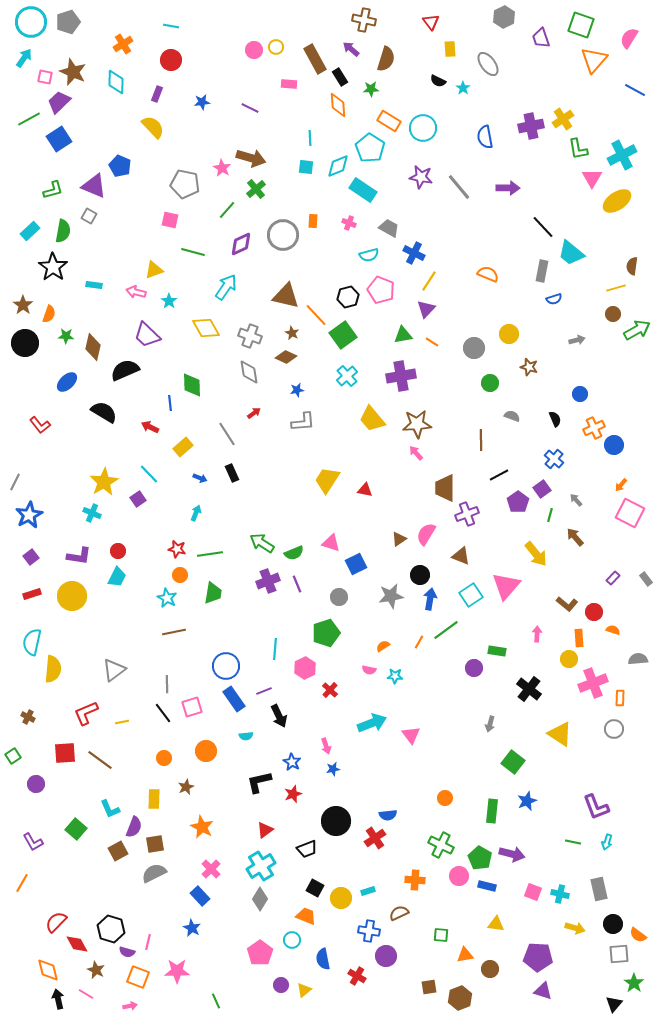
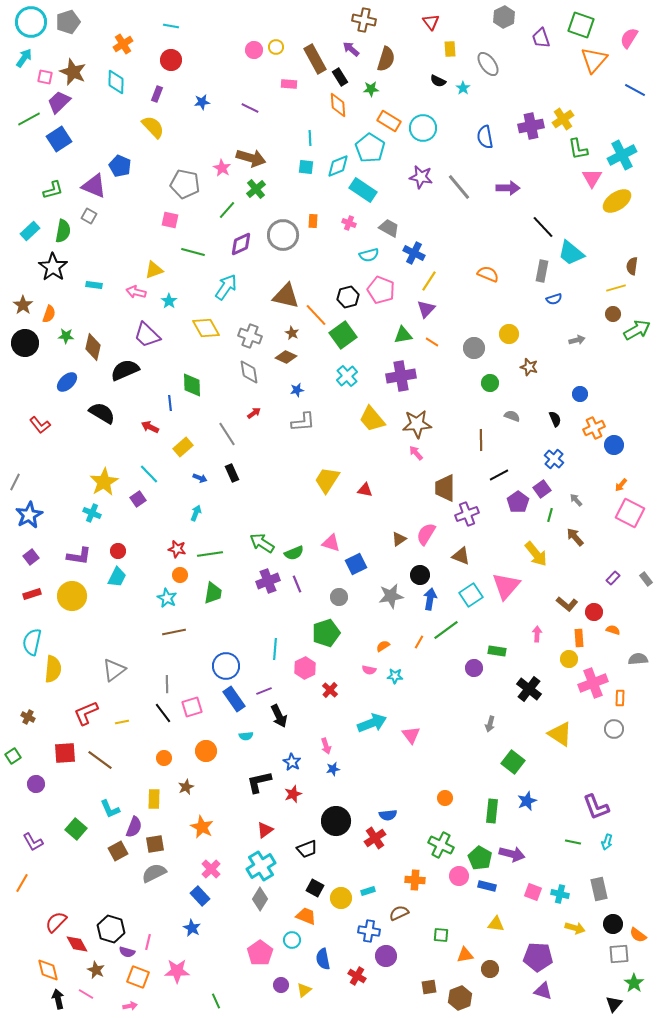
black semicircle at (104, 412): moved 2 px left, 1 px down
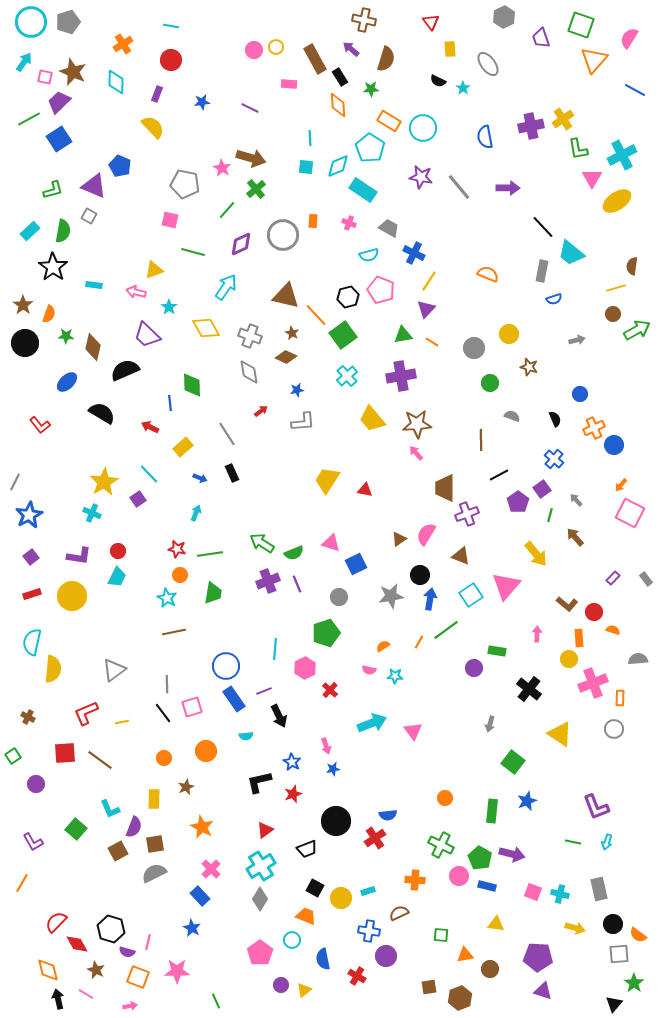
cyan arrow at (24, 58): moved 4 px down
cyan star at (169, 301): moved 6 px down
red arrow at (254, 413): moved 7 px right, 2 px up
pink triangle at (411, 735): moved 2 px right, 4 px up
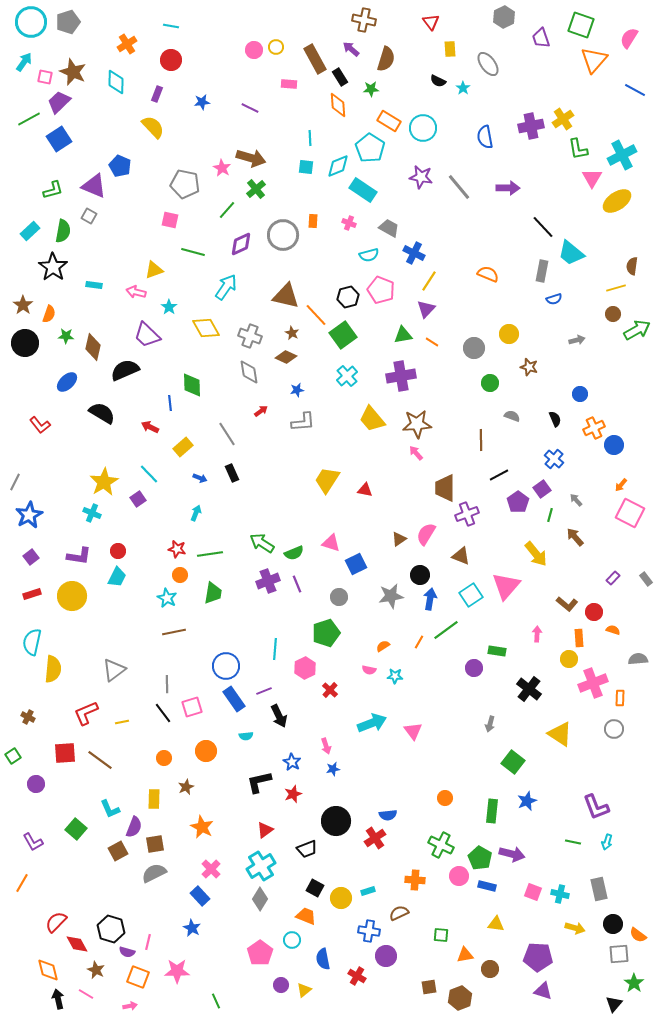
orange cross at (123, 44): moved 4 px right
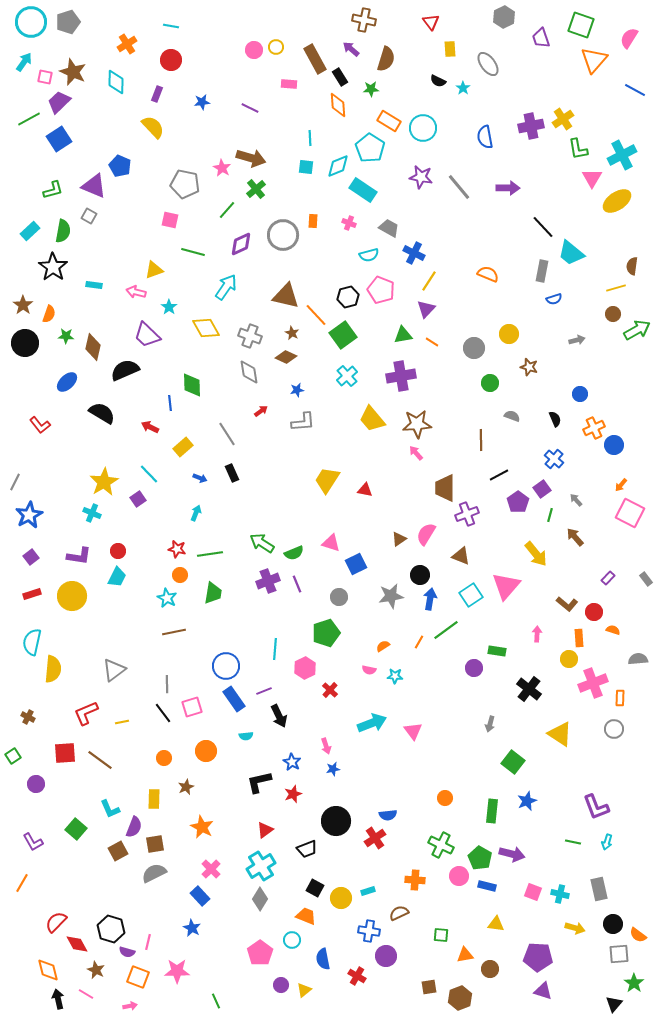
purple rectangle at (613, 578): moved 5 px left
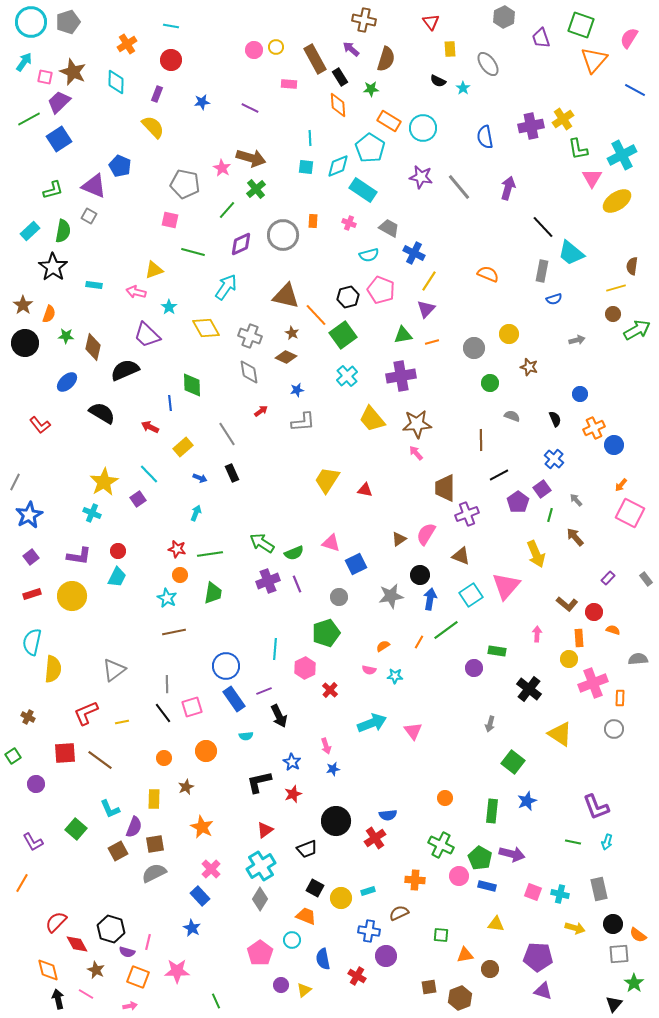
purple arrow at (508, 188): rotated 75 degrees counterclockwise
orange line at (432, 342): rotated 48 degrees counterclockwise
yellow arrow at (536, 554): rotated 16 degrees clockwise
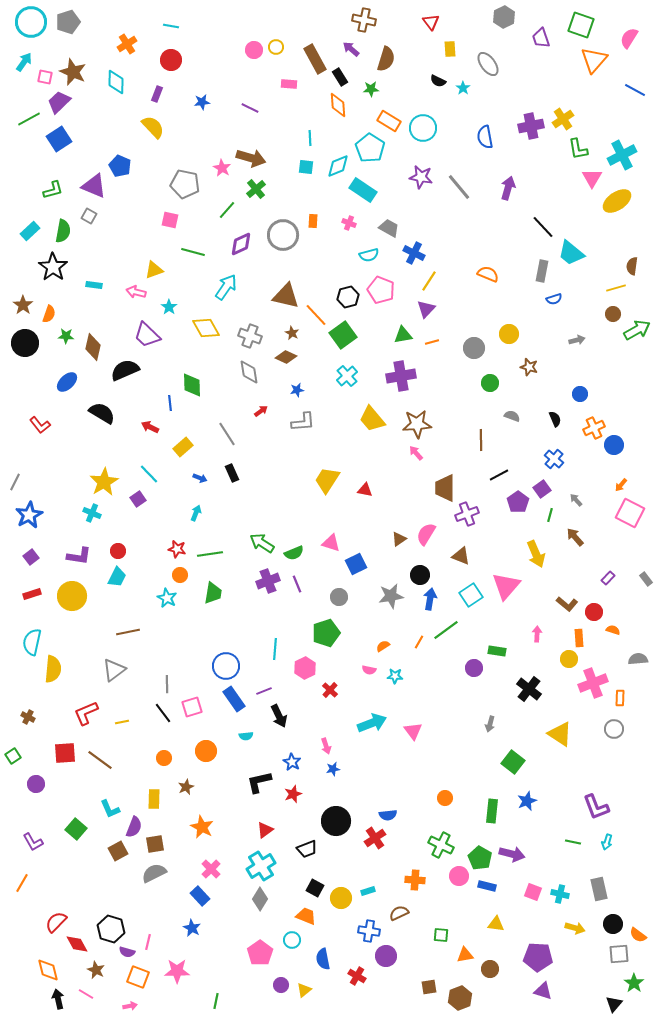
brown line at (174, 632): moved 46 px left
green line at (216, 1001): rotated 35 degrees clockwise
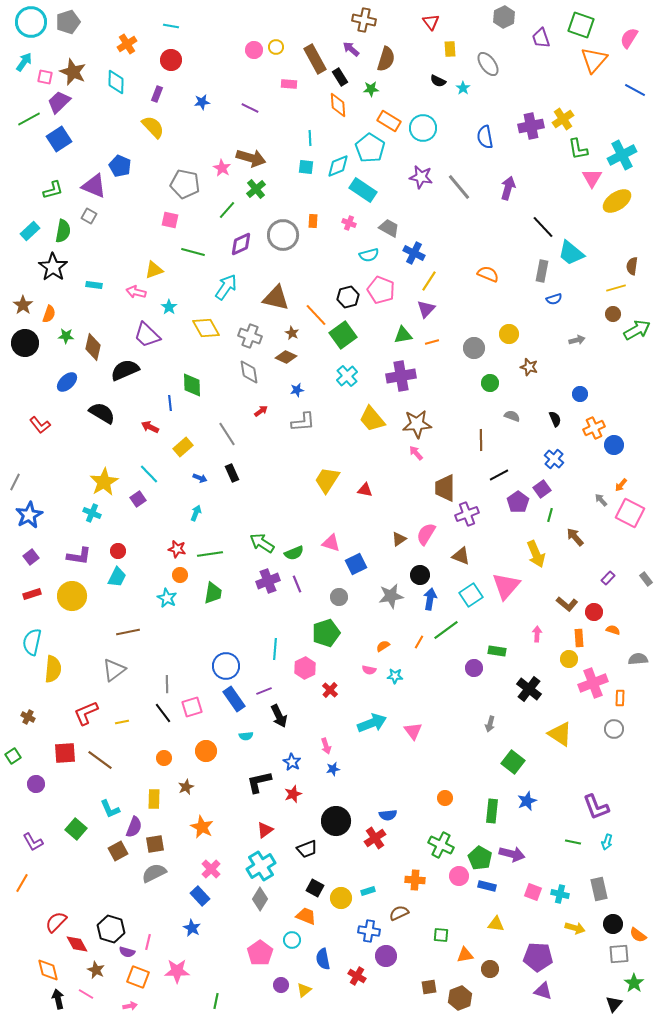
brown triangle at (286, 296): moved 10 px left, 2 px down
gray arrow at (576, 500): moved 25 px right
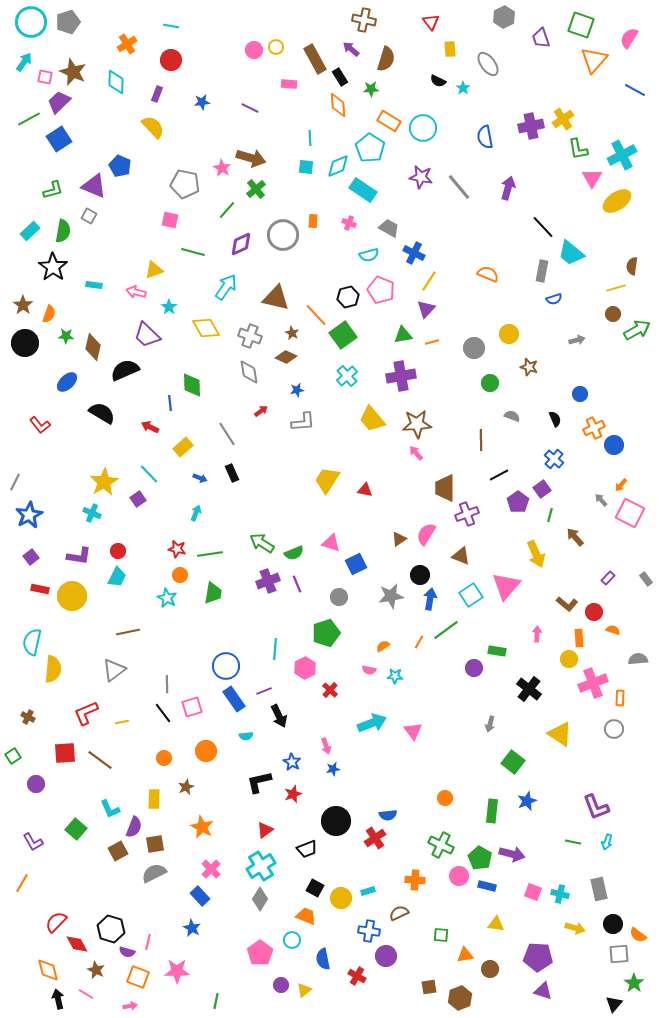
red rectangle at (32, 594): moved 8 px right, 5 px up; rotated 30 degrees clockwise
